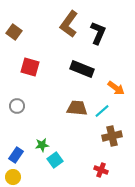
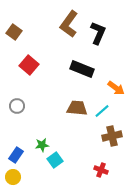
red square: moved 1 px left, 2 px up; rotated 24 degrees clockwise
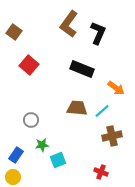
gray circle: moved 14 px right, 14 px down
cyan square: moved 3 px right; rotated 14 degrees clockwise
red cross: moved 2 px down
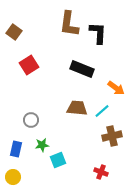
brown L-shape: rotated 28 degrees counterclockwise
black L-shape: rotated 20 degrees counterclockwise
red square: rotated 18 degrees clockwise
blue rectangle: moved 6 px up; rotated 21 degrees counterclockwise
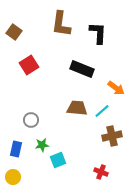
brown L-shape: moved 8 px left
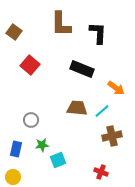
brown L-shape: rotated 8 degrees counterclockwise
red square: moved 1 px right; rotated 18 degrees counterclockwise
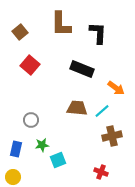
brown square: moved 6 px right; rotated 14 degrees clockwise
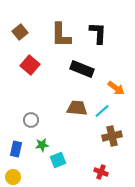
brown L-shape: moved 11 px down
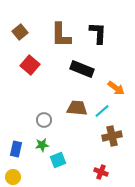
gray circle: moved 13 px right
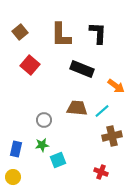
orange arrow: moved 2 px up
